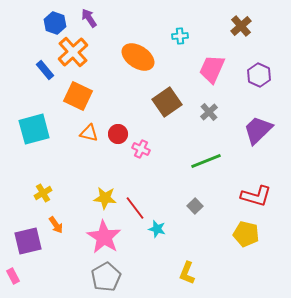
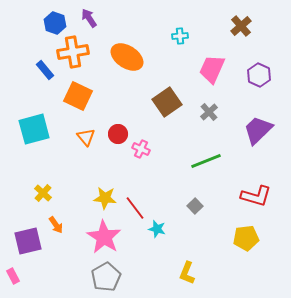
orange cross: rotated 32 degrees clockwise
orange ellipse: moved 11 px left
orange triangle: moved 3 px left, 4 px down; rotated 36 degrees clockwise
yellow cross: rotated 18 degrees counterclockwise
yellow pentagon: moved 4 px down; rotated 20 degrees counterclockwise
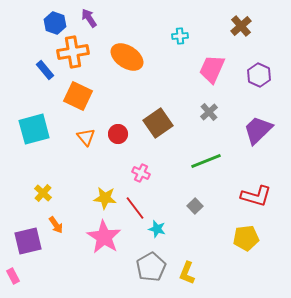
brown square: moved 9 px left, 21 px down
pink cross: moved 24 px down
gray pentagon: moved 45 px right, 10 px up
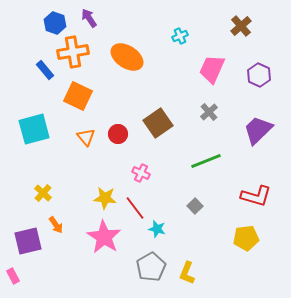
cyan cross: rotated 21 degrees counterclockwise
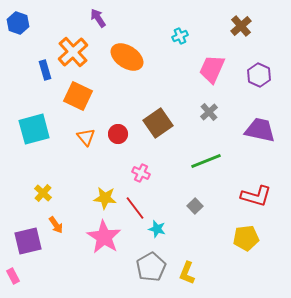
purple arrow: moved 9 px right
blue hexagon: moved 37 px left
orange cross: rotated 32 degrees counterclockwise
blue rectangle: rotated 24 degrees clockwise
purple trapezoid: moved 2 px right; rotated 56 degrees clockwise
